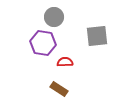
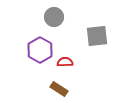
purple hexagon: moved 3 px left, 7 px down; rotated 20 degrees clockwise
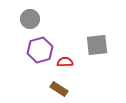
gray circle: moved 24 px left, 2 px down
gray square: moved 9 px down
purple hexagon: rotated 15 degrees clockwise
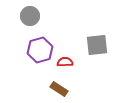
gray circle: moved 3 px up
